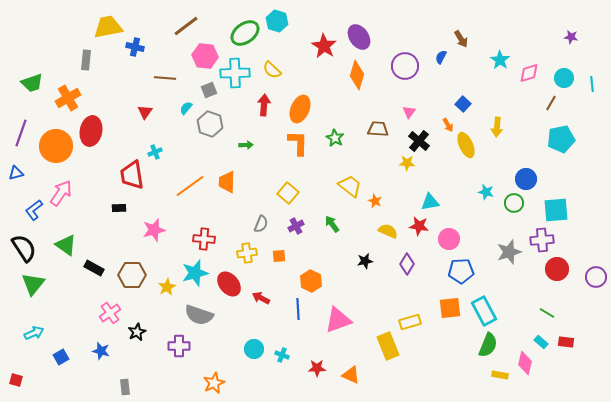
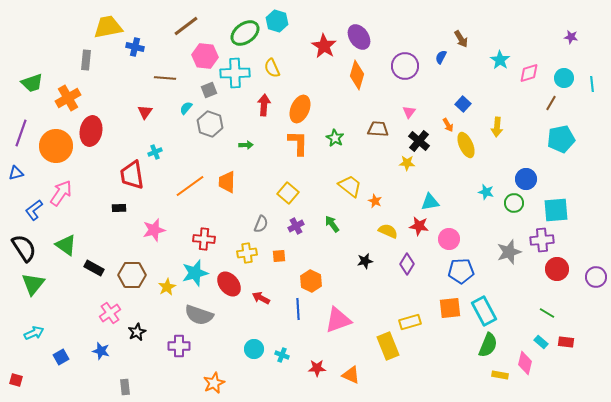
yellow semicircle at (272, 70): moved 2 px up; rotated 24 degrees clockwise
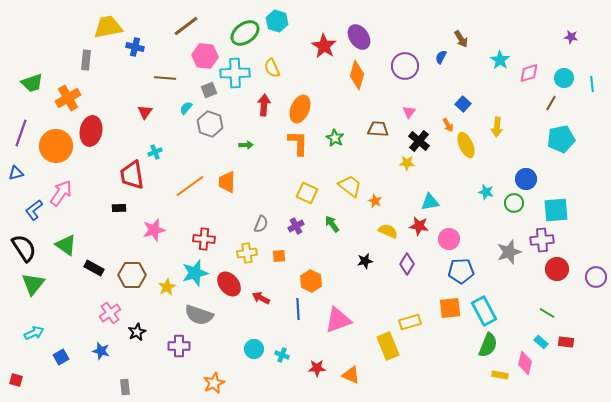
yellow square at (288, 193): moved 19 px right; rotated 15 degrees counterclockwise
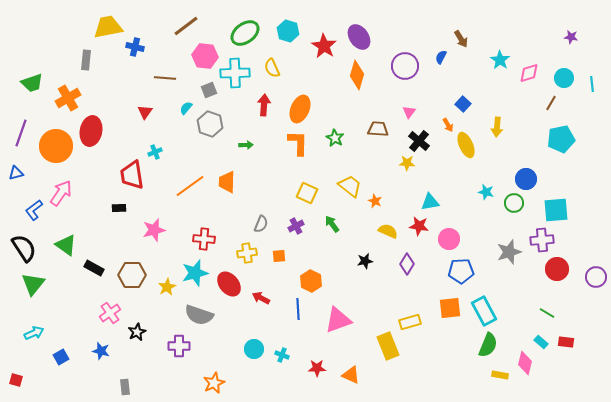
cyan hexagon at (277, 21): moved 11 px right, 10 px down
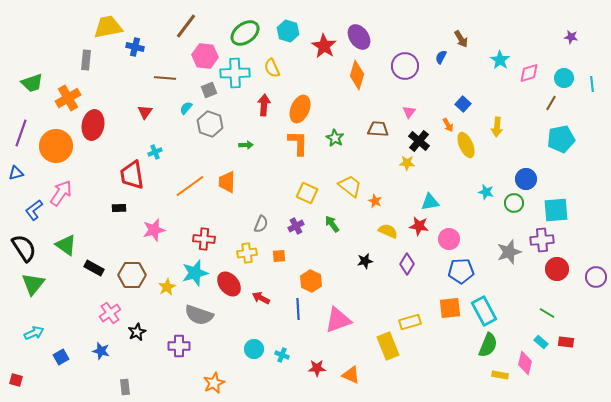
brown line at (186, 26): rotated 16 degrees counterclockwise
red ellipse at (91, 131): moved 2 px right, 6 px up
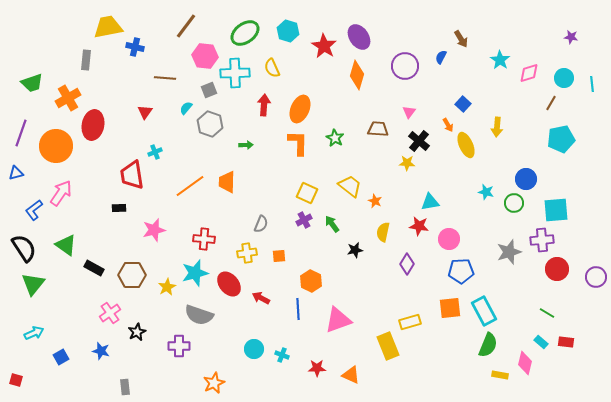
purple cross at (296, 226): moved 8 px right, 6 px up
yellow semicircle at (388, 231): moved 5 px left, 1 px down; rotated 102 degrees counterclockwise
black star at (365, 261): moved 10 px left, 11 px up
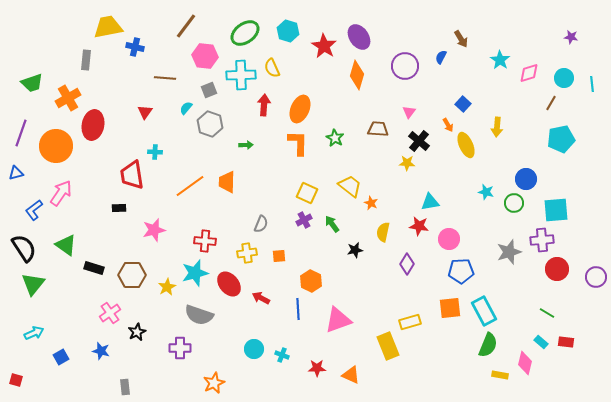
cyan cross at (235, 73): moved 6 px right, 2 px down
cyan cross at (155, 152): rotated 24 degrees clockwise
orange star at (375, 201): moved 4 px left, 2 px down
red cross at (204, 239): moved 1 px right, 2 px down
black rectangle at (94, 268): rotated 12 degrees counterclockwise
purple cross at (179, 346): moved 1 px right, 2 px down
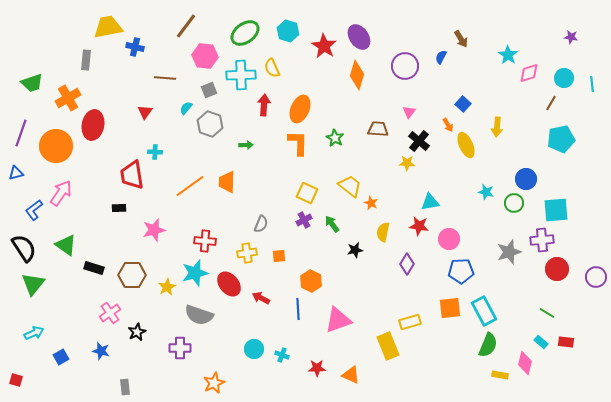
cyan star at (500, 60): moved 8 px right, 5 px up
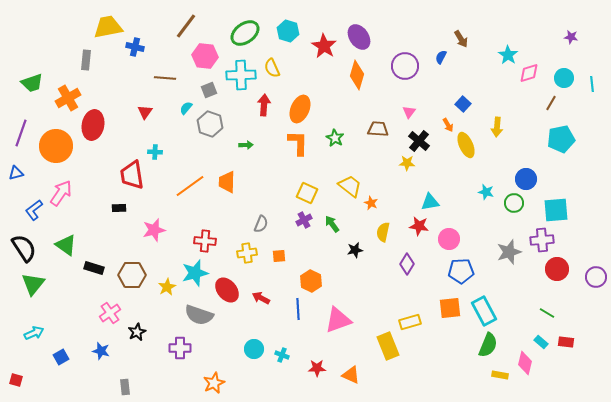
red ellipse at (229, 284): moved 2 px left, 6 px down
